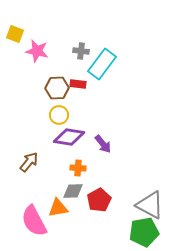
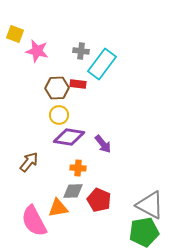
red pentagon: rotated 20 degrees counterclockwise
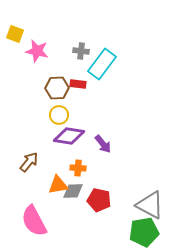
purple diamond: moved 1 px up
red pentagon: rotated 10 degrees counterclockwise
orange triangle: moved 23 px up
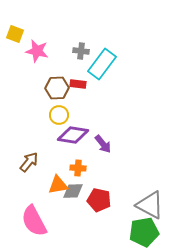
purple diamond: moved 4 px right, 1 px up
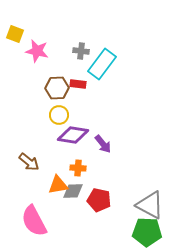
brown arrow: rotated 90 degrees clockwise
green pentagon: moved 3 px right; rotated 12 degrees clockwise
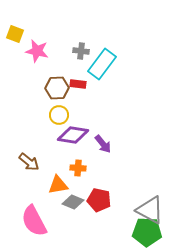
gray diamond: moved 11 px down; rotated 25 degrees clockwise
gray triangle: moved 5 px down
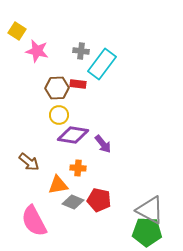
yellow square: moved 2 px right, 3 px up; rotated 12 degrees clockwise
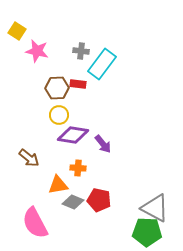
brown arrow: moved 4 px up
gray triangle: moved 5 px right, 2 px up
pink semicircle: moved 1 px right, 2 px down
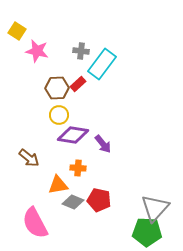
red rectangle: rotated 49 degrees counterclockwise
gray triangle: rotated 44 degrees clockwise
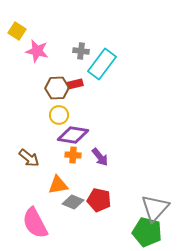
red rectangle: moved 3 px left; rotated 28 degrees clockwise
purple arrow: moved 3 px left, 13 px down
orange cross: moved 5 px left, 13 px up
green pentagon: rotated 12 degrees clockwise
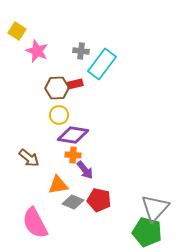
pink star: rotated 10 degrees clockwise
purple arrow: moved 15 px left, 13 px down
